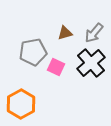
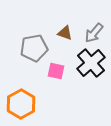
brown triangle: rotated 35 degrees clockwise
gray pentagon: moved 1 px right, 4 px up
pink square: moved 4 px down; rotated 12 degrees counterclockwise
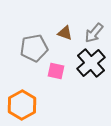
orange hexagon: moved 1 px right, 1 px down
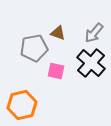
brown triangle: moved 7 px left
black cross: rotated 8 degrees counterclockwise
orange hexagon: rotated 16 degrees clockwise
